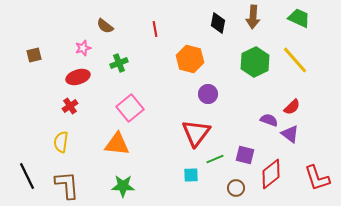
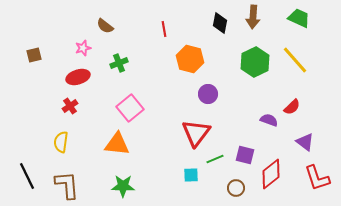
black diamond: moved 2 px right
red line: moved 9 px right
purple triangle: moved 15 px right, 8 px down
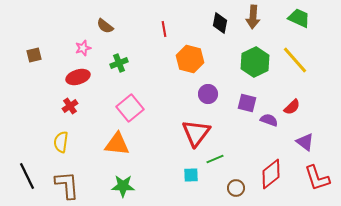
purple square: moved 2 px right, 52 px up
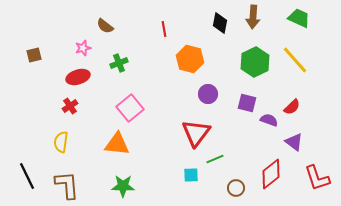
purple triangle: moved 11 px left
